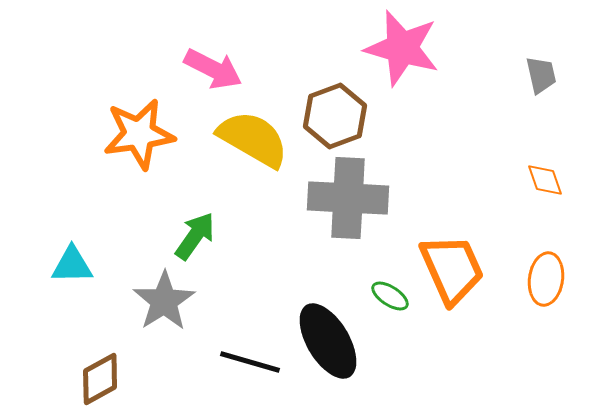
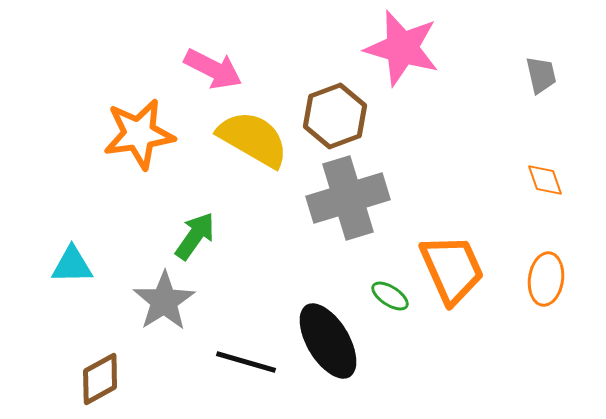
gray cross: rotated 20 degrees counterclockwise
black line: moved 4 px left
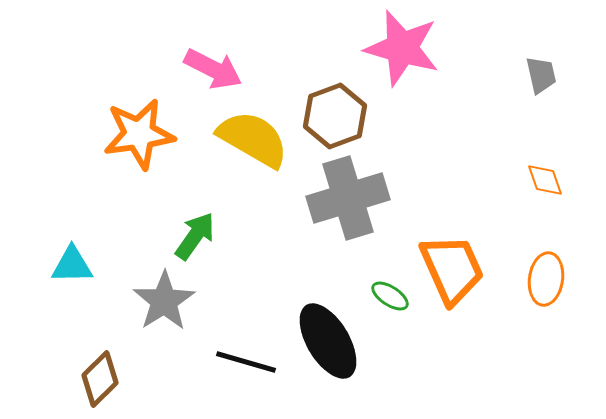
brown diamond: rotated 16 degrees counterclockwise
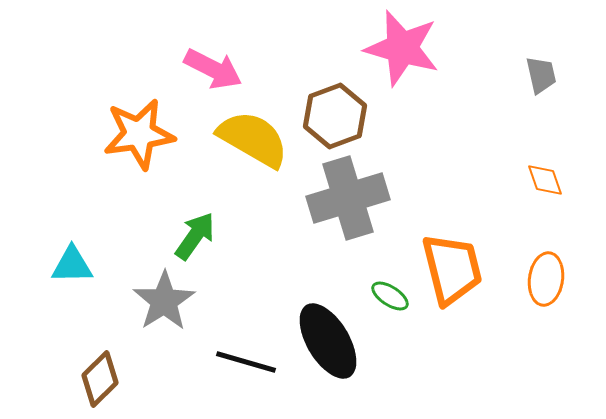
orange trapezoid: rotated 10 degrees clockwise
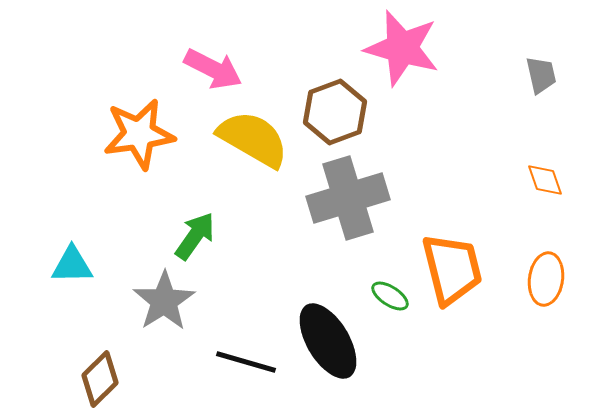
brown hexagon: moved 4 px up
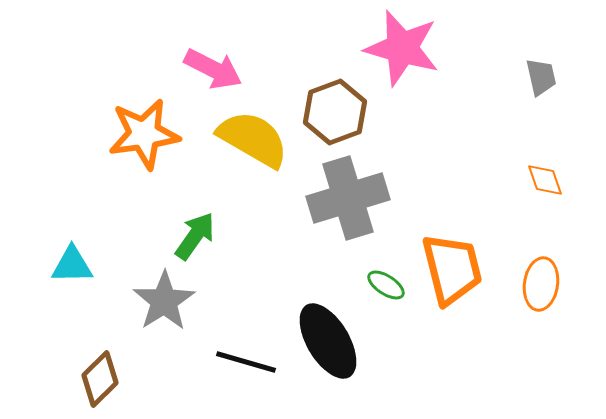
gray trapezoid: moved 2 px down
orange star: moved 5 px right
orange ellipse: moved 5 px left, 5 px down
green ellipse: moved 4 px left, 11 px up
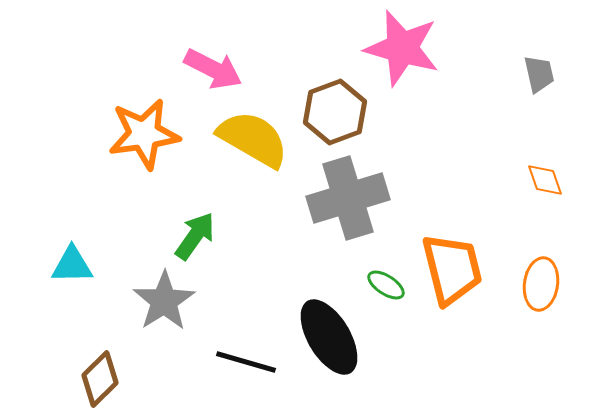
gray trapezoid: moved 2 px left, 3 px up
black ellipse: moved 1 px right, 4 px up
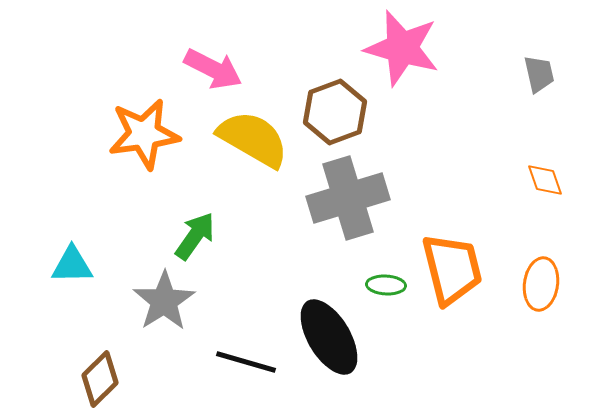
green ellipse: rotated 30 degrees counterclockwise
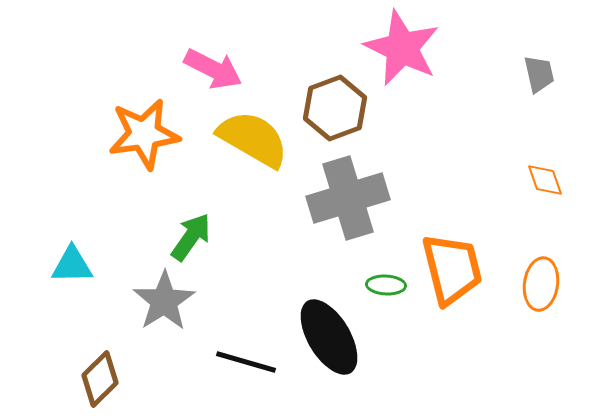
pink star: rotated 10 degrees clockwise
brown hexagon: moved 4 px up
green arrow: moved 4 px left, 1 px down
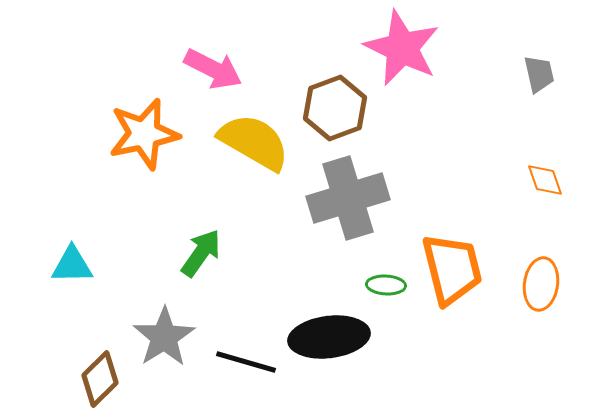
orange star: rotated 4 degrees counterclockwise
yellow semicircle: moved 1 px right, 3 px down
green arrow: moved 10 px right, 16 px down
gray star: moved 36 px down
black ellipse: rotated 66 degrees counterclockwise
